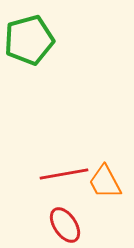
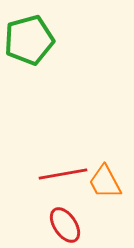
red line: moved 1 px left
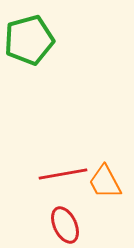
red ellipse: rotated 9 degrees clockwise
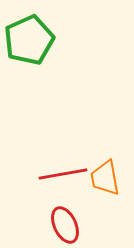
green pentagon: rotated 9 degrees counterclockwise
orange trapezoid: moved 4 px up; rotated 18 degrees clockwise
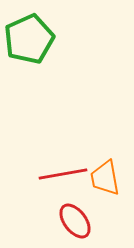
green pentagon: moved 1 px up
red ellipse: moved 10 px right, 4 px up; rotated 12 degrees counterclockwise
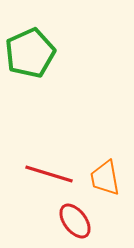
green pentagon: moved 1 px right, 14 px down
red line: moved 14 px left; rotated 27 degrees clockwise
